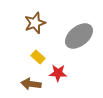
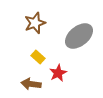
red star: rotated 30 degrees counterclockwise
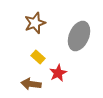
gray ellipse: rotated 28 degrees counterclockwise
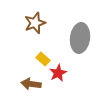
gray ellipse: moved 1 px right, 2 px down; rotated 16 degrees counterclockwise
yellow rectangle: moved 5 px right, 2 px down
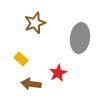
yellow rectangle: moved 22 px left
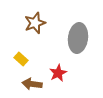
gray ellipse: moved 2 px left
brown arrow: moved 1 px right
